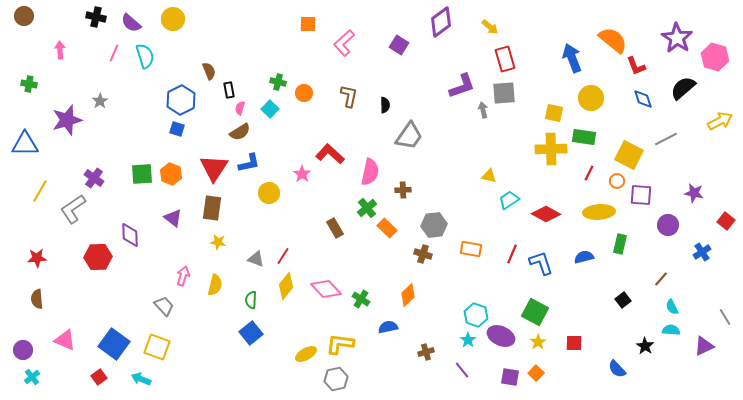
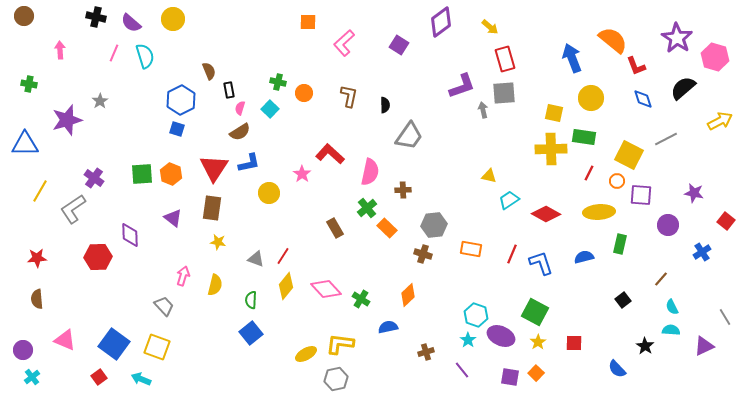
orange square at (308, 24): moved 2 px up
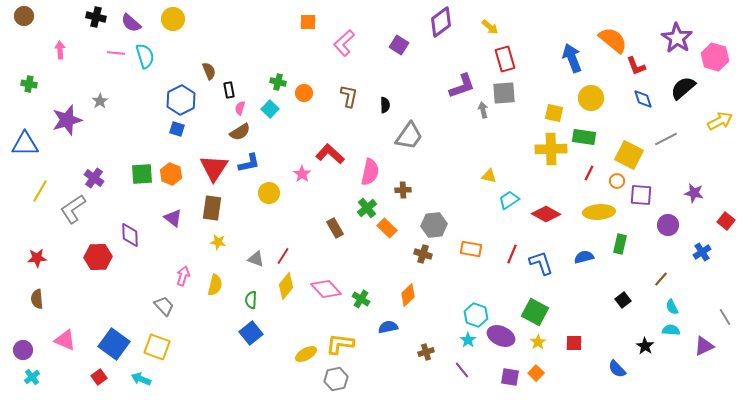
pink line at (114, 53): moved 2 px right; rotated 72 degrees clockwise
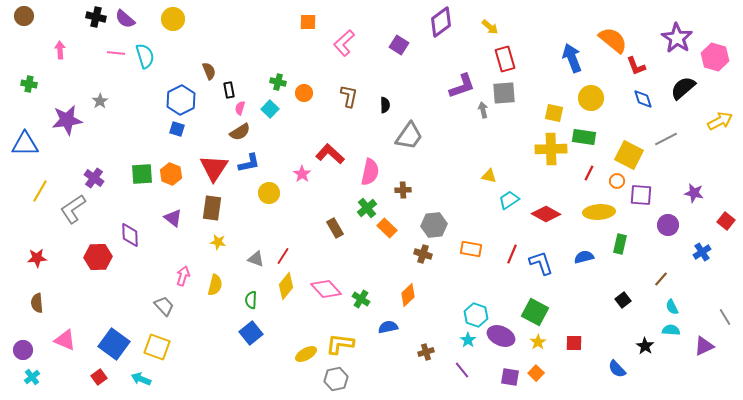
purple semicircle at (131, 23): moved 6 px left, 4 px up
purple star at (67, 120): rotated 8 degrees clockwise
brown semicircle at (37, 299): moved 4 px down
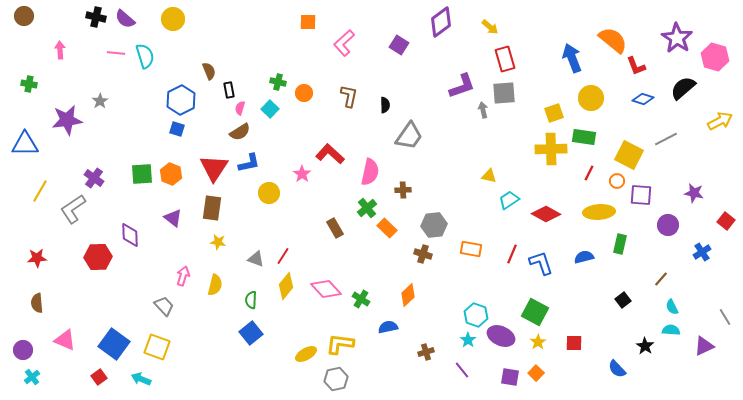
blue diamond at (643, 99): rotated 55 degrees counterclockwise
yellow square at (554, 113): rotated 30 degrees counterclockwise
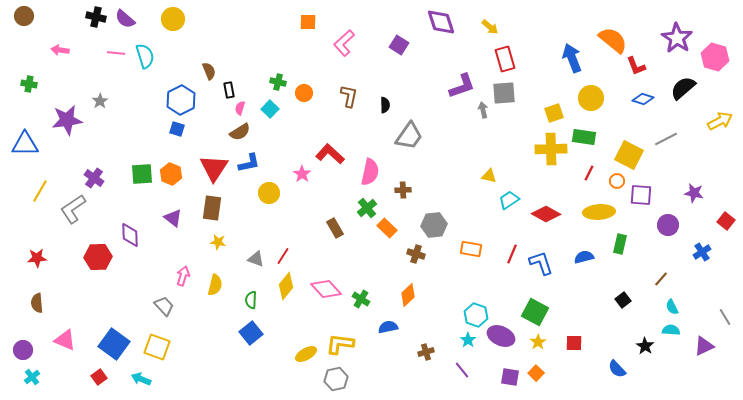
purple diamond at (441, 22): rotated 72 degrees counterclockwise
pink arrow at (60, 50): rotated 78 degrees counterclockwise
brown cross at (423, 254): moved 7 px left
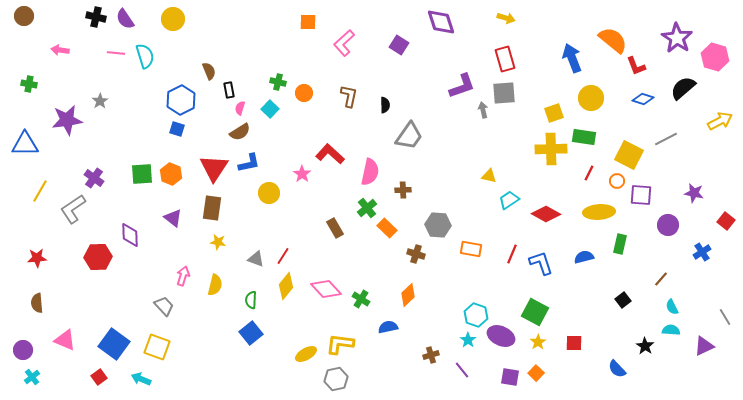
purple semicircle at (125, 19): rotated 15 degrees clockwise
yellow arrow at (490, 27): moved 16 px right, 9 px up; rotated 24 degrees counterclockwise
gray hexagon at (434, 225): moved 4 px right; rotated 10 degrees clockwise
brown cross at (426, 352): moved 5 px right, 3 px down
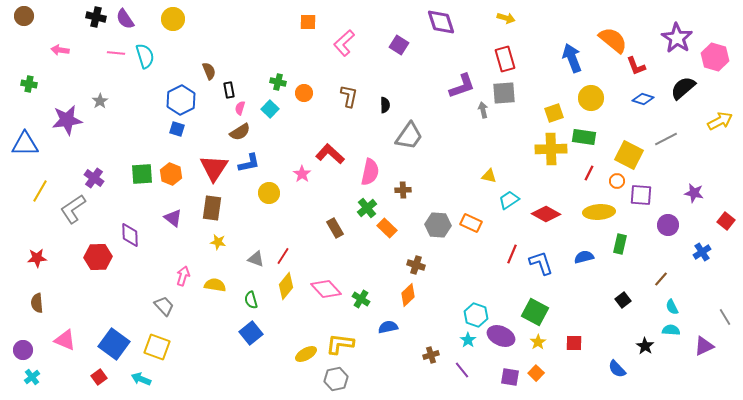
orange rectangle at (471, 249): moved 26 px up; rotated 15 degrees clockwise
brown cross at (416, 254): moved 11 px down
yellow semicircle at (215, 285): rotated 95 degrees counterclockwise
green semicircle at (251, 300): rotated 18 degrees counterclockwise
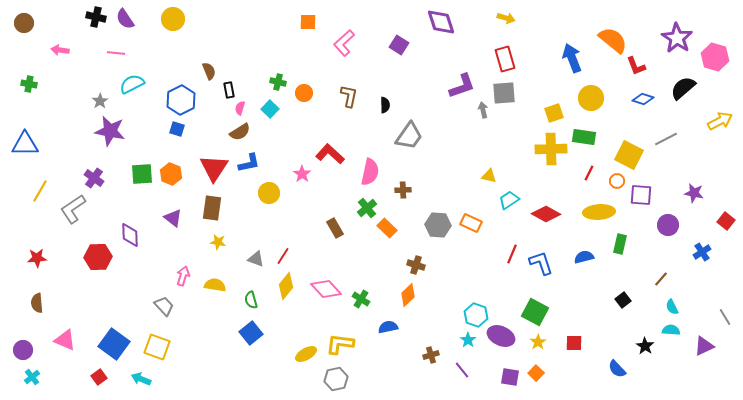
brown circle at (24, 16): moved 7 px down
cyan semicircle at (145, 56): moved 13 px left, 28 px down; rotated 100 degrees counterclockwise
purple star at (67, 120): moved 43 px right, 11 px down; rotated 20 degrees clockwise
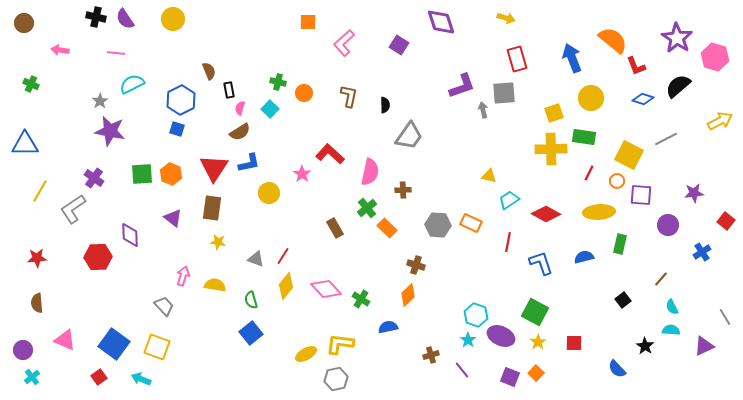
red rectangle at (505, 59): moved 12 px right
green cross at (29, 84): moved 2 px right; rotated 14 degrees clockwise
black semicircle at (683, 88): moved 5 px left, 2 px up
purple star at (694, 193): rotated 18 degrees counterclockwise
red line at (512, 254): moved 4 px left, 12 px up; rotated 12 degrees counterclockwise
purple square at (510, 377): rotated 12 degrees clockwise
